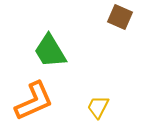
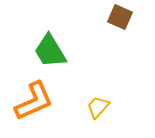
yellow trapezoid: rotated 15 degrees clockwise
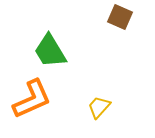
orange L-shape: moved 2 px left, 2 px up
yellow trapezoid: moved 1 px right
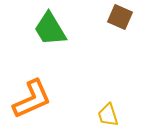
green trapezoid: moved 22 px up
yellow trapezoid: moved 9 px right, 8 px down; rotated 60 degrees counterclockwise
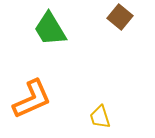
brown square: rotated 15 degrees clockwise
yellow trapezoid: moved 8 px left, 2 px down
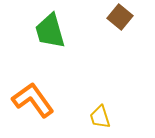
green trapezoid: moved 2 px down; rotated 15 degrees clockwise
orange L-shape: moved 1 px right, 1 px down; rotated 102 degrees counterclockwise
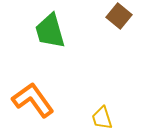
brown square: moved 1 px left, 1 px up
yellow trapezoid: moved 2 px right, 1 px down
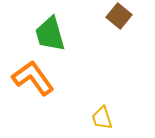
green trapezoid: moved 3 px down
orange L-shape: moved 22 px up
